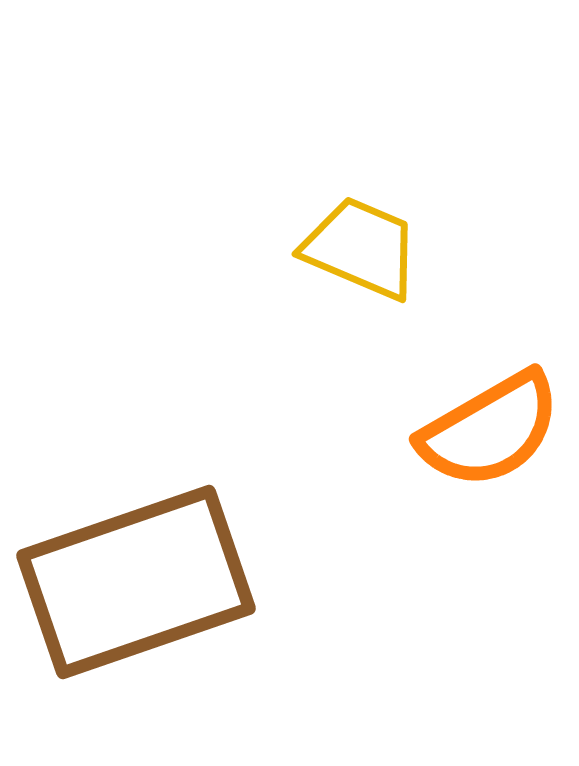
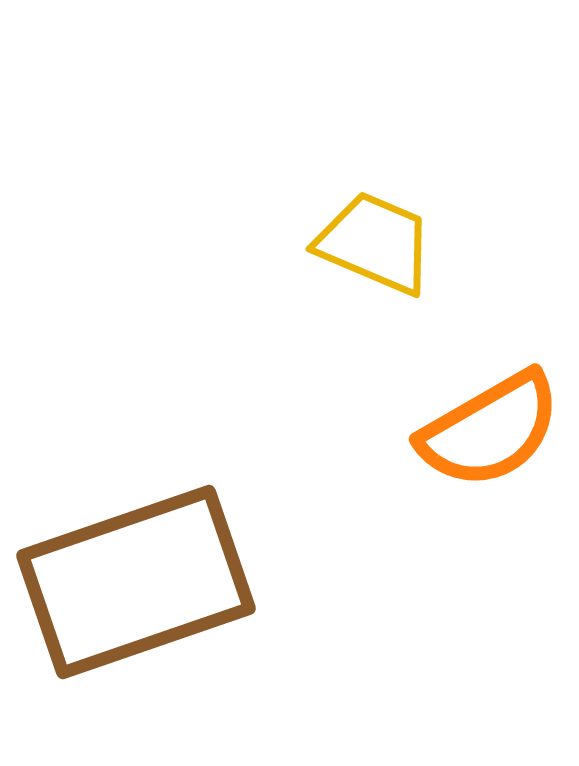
yellow trapezoid: moved 14 px right, 5 px up
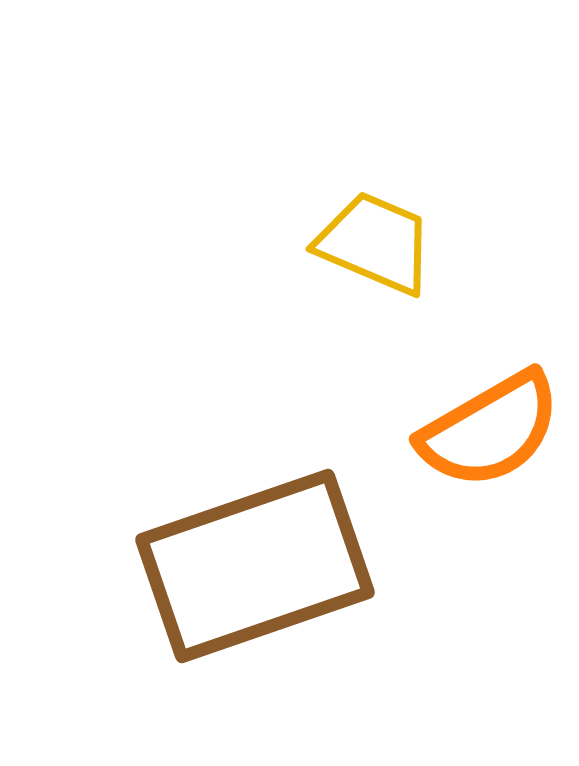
brown rectangle: moved 119 px right, 16 px up
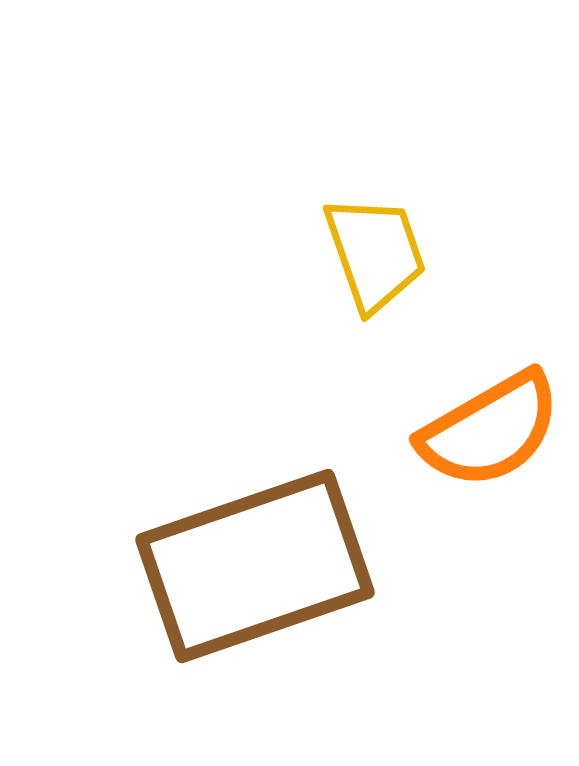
yellow trapezoid: moved 10 px down; rotated 48 degrees clockwise
